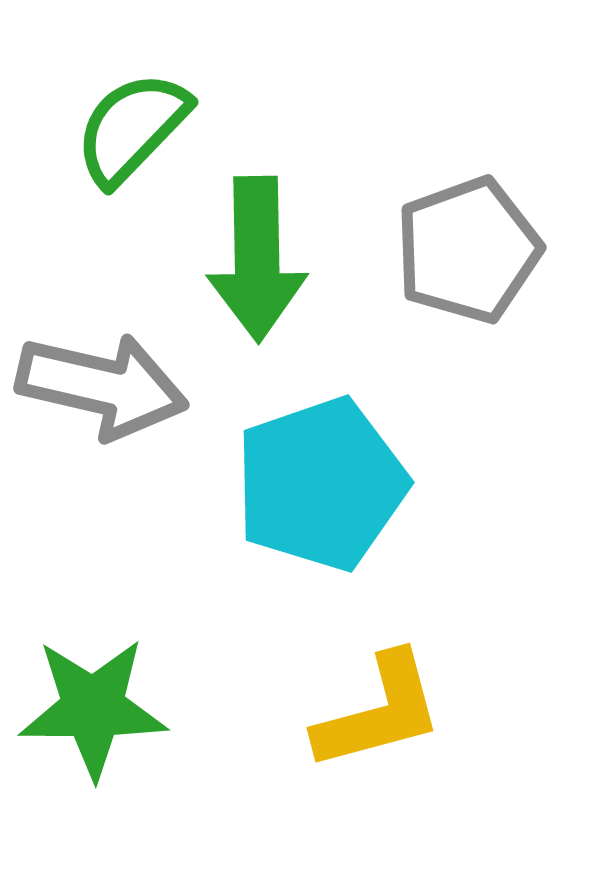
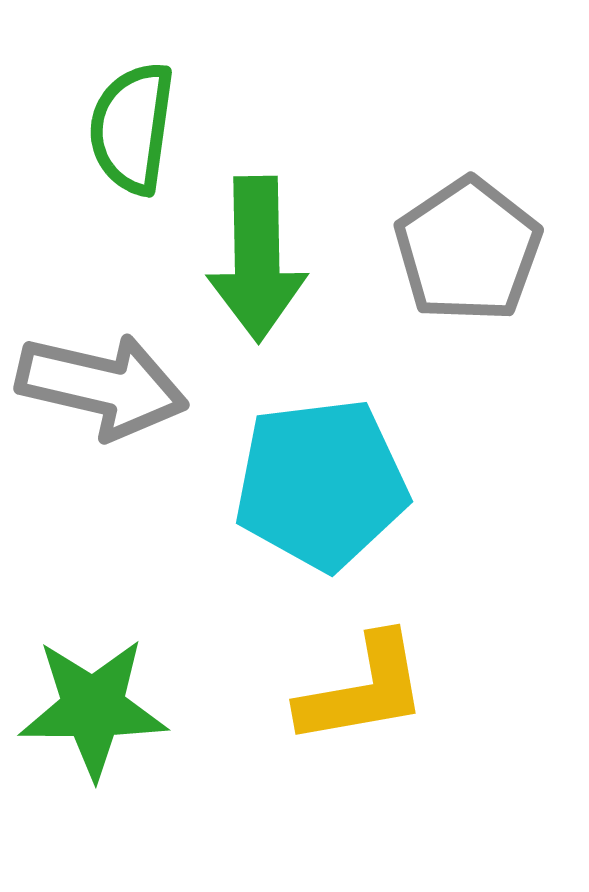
green semicircle: rotated 36 degrees counterclockwise
gray pentagon: rotated 14 degrees counterclockwise
cyan pentagon: rotated 12 degrees clockwise
yellow L-shape: moved 16 px left, 22 px up; rotated 5 degrees clockwise
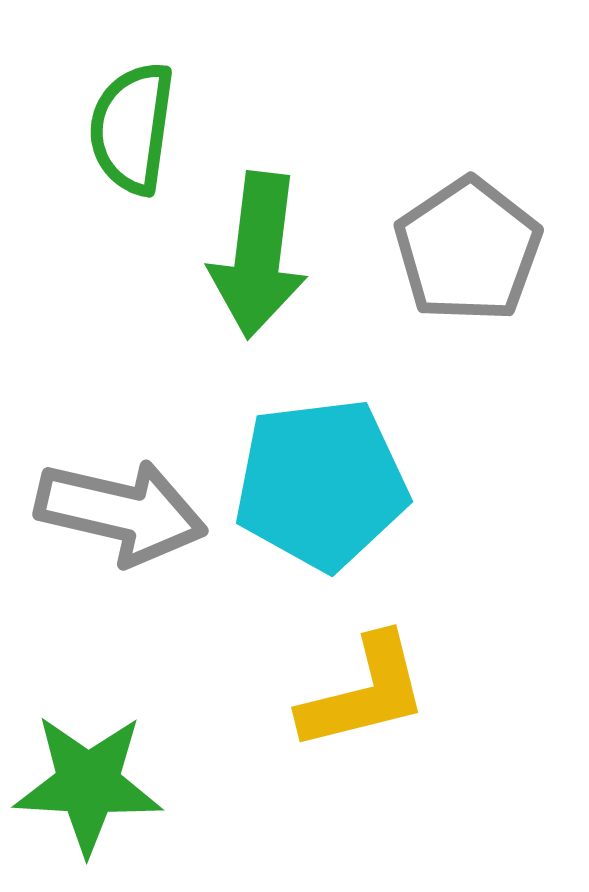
green arrow: moved 1 px right, 4 px up; rotated 8 degrees clockwise
gray arrow: moved 19 px right, 126 px down
yellow L-shape: moved 1 px right, 3 px down; rotated 4 degrees counterclockwise
green star: moved 5 px left, 76 px down; rotated 3 degrees clockwise
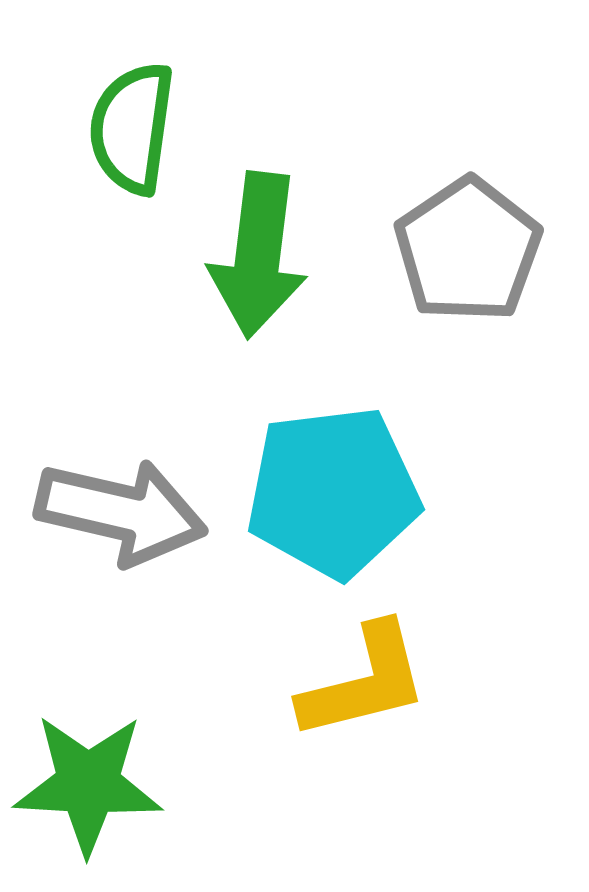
cyan pentagon: moved 12 px right, 8 px down
yellow L-shape: moved 11 px up
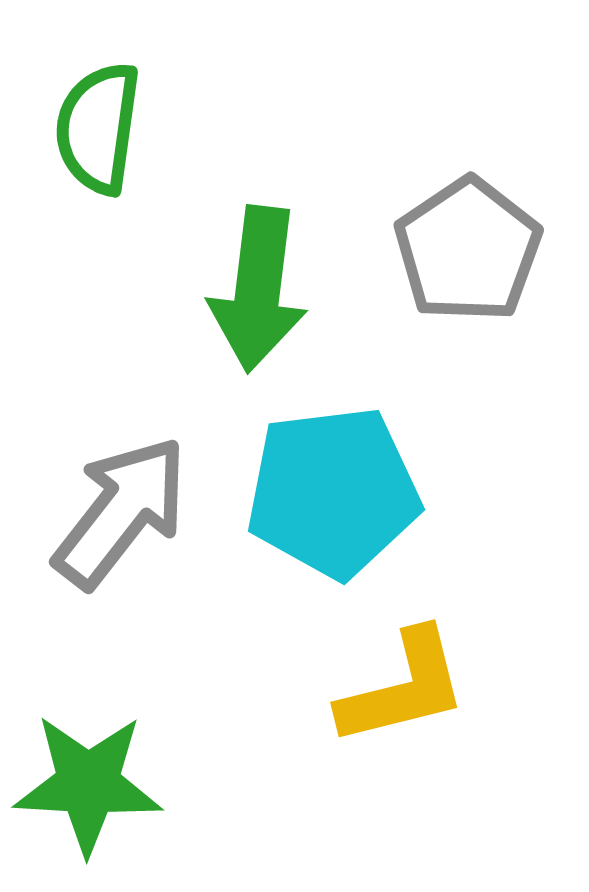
green semicircle: moved 34 px left
green arrow: moved 34 px down
gray arrow: rotated 65 degrees counterclockwise
yellow L-shape: moved 39 px right, 6 px down
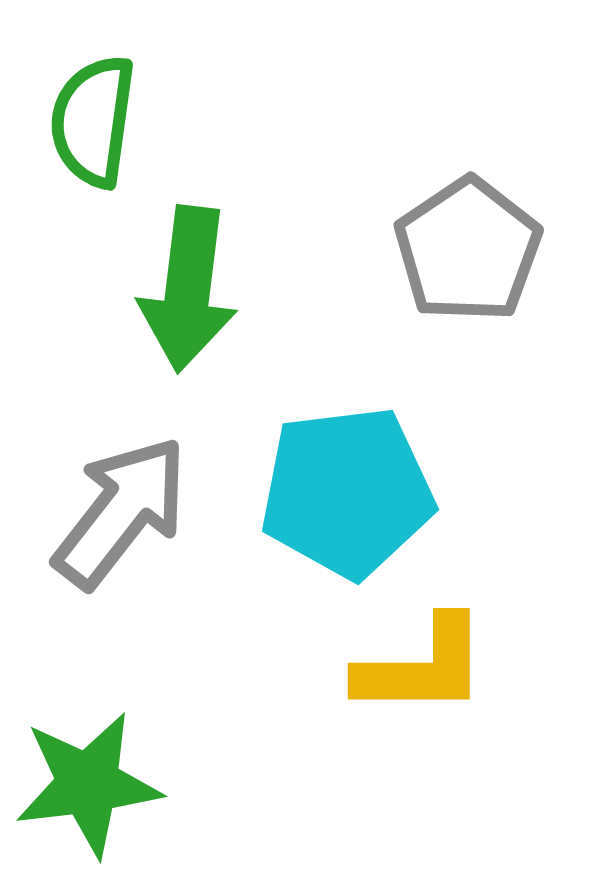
green semicircle: moved 5 px left, 7 px up
green arrow: moved 70 px left
cyan pentagon: moved 14 px right
yellow L-shape: moved 19 px right, 21 px up; rotated 14 degrees clockwise
green star: rotated 10 degrees counterclockwise
